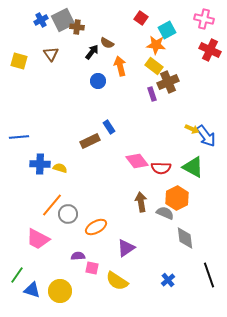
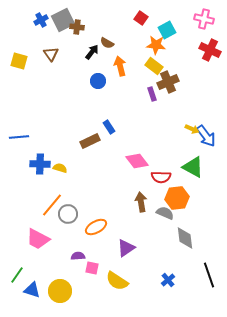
red semicircle at (161, 168): moved 9 px down
orange hexagon at (177, 198): rotated 20 degrees clockwise
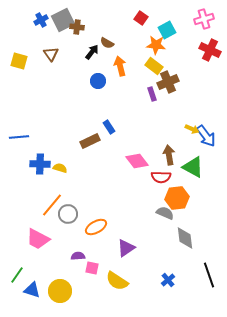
pink cross at (204, 19): rotated 30 degrees counterclockwise
brown arrow at (141, 202): moved 28 px right, 47 px up
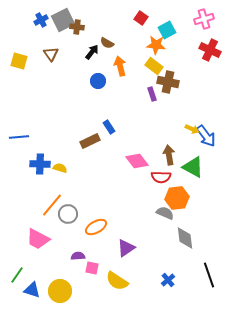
brown cross at (168, 82): rotated 35 degrees clockwise
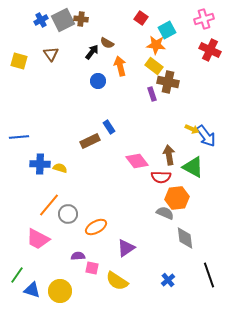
brown cross at (77, 27): moved 4 px right, 8 px up
orange line at (52, 205): moved 3 px left
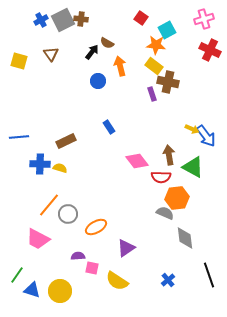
brown rectangle at (90, 141): moved 24 px left
